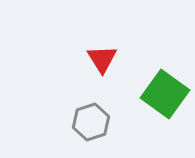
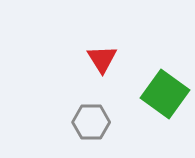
gray hexagon: rotated 18 degrees clockwise
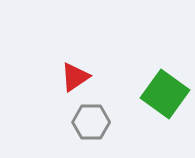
red triangle: moved 27 px left, 18 px down; rotated 28 degrees clockwise
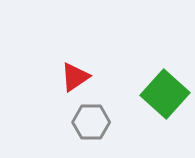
green square: rotated 6 degrees clockwise
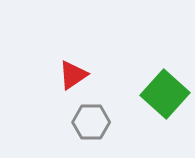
red triangle: moved 2 px left, 2 px up
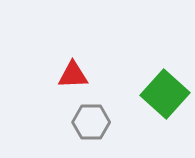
red triangle: rotated 32 degrees clockwise
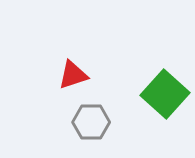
red triangle: rotated 16 degrees counterclockwise
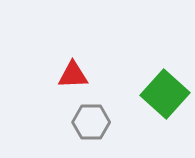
red triangle: rotated 16 degrees clockwise
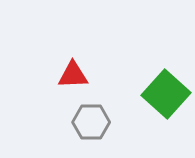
green square: moved 1 px right
